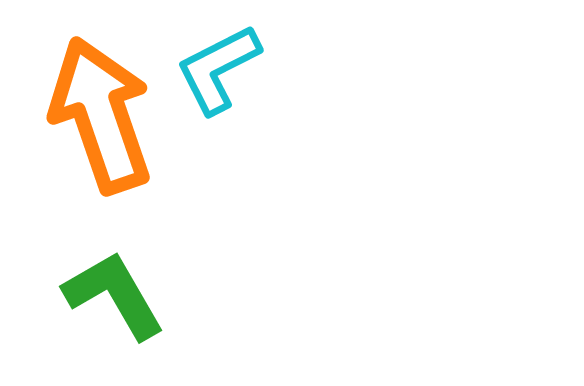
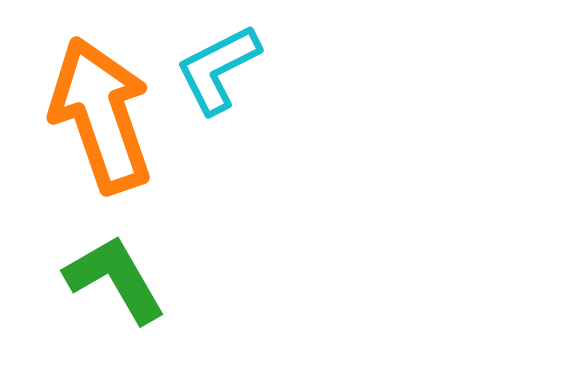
green L-shape: moved 1 px right, 16 px up
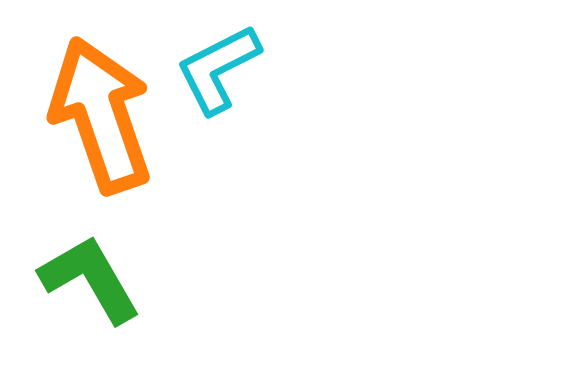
green L-shape: moved 25 px left
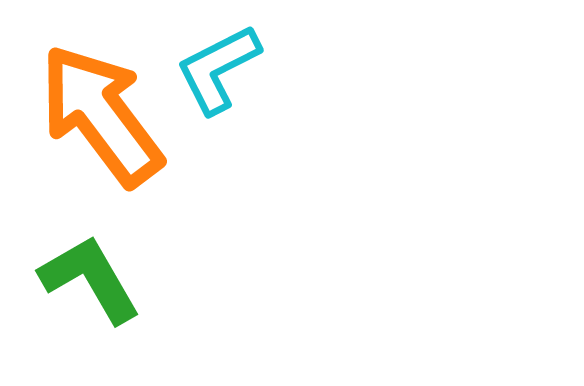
orange arrow: rotated 18 degrees counterclockwise
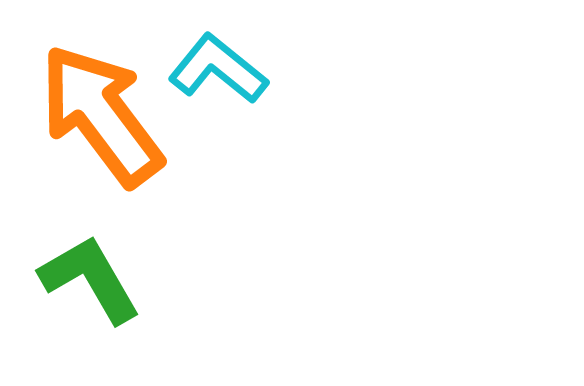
cyan L-shape: rotated 66 degrees clockwise
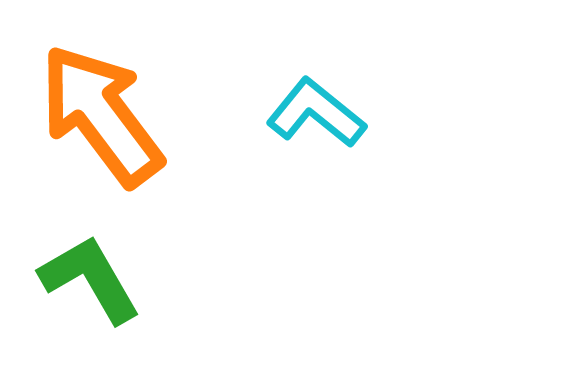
cyan L-shape: moved 98 px right, 44 px down
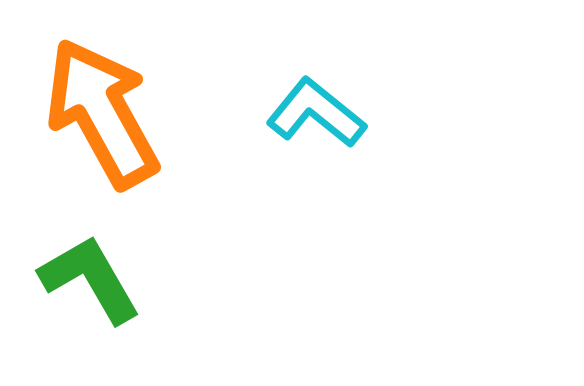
orange arrow: moved 1 px right, 2 px up; rotated 8 degrees clockwise
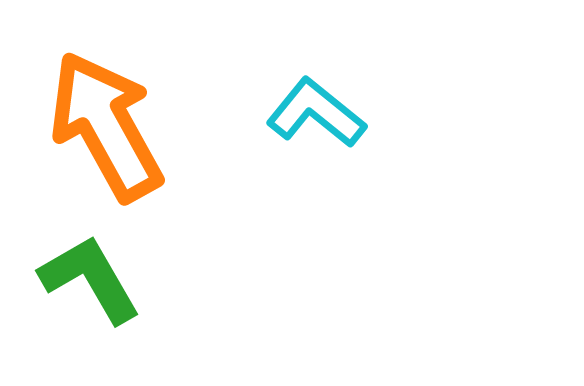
orange arrow: moved 4 px right, 13 px down
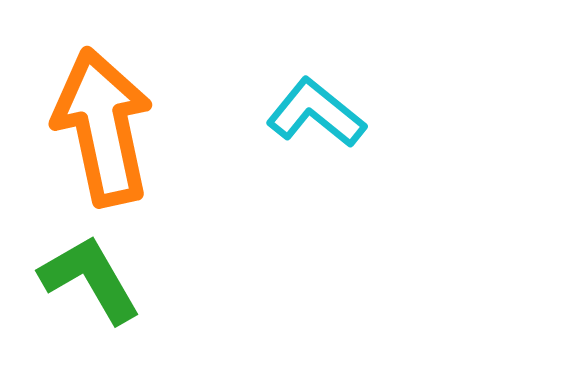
orange arrow: moved 3 px left, 1 px down; rotated 17 degrees clockwise
